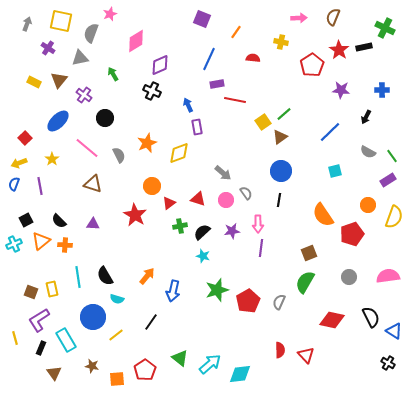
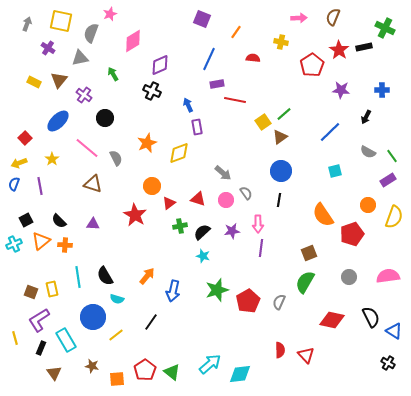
pink diamond at (136, 41): moved 3 px left
gray semicircle at (119, 155): moved 3 px left, 3 px down
green triangle at (180, 358): moved 8 px left, 14 px down
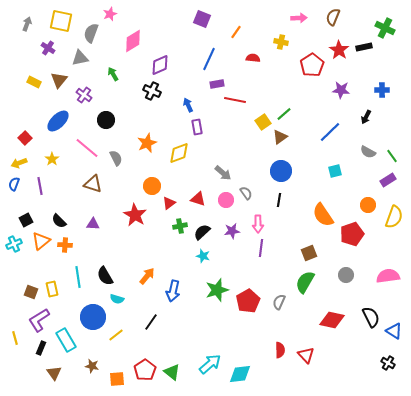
black circle at (105, 118): moved 1 px right, 2 px down
gray circle at (349, 277): moved 3 px left, 2 px up
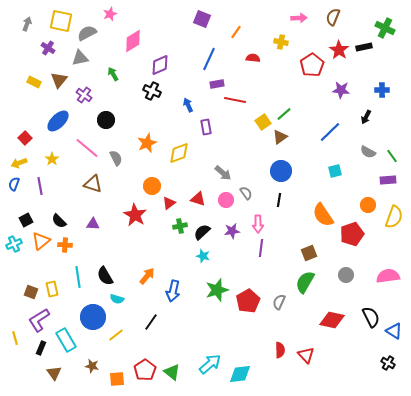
gray semicircle at (91, 33): moved 4 px left; rotated 42 degrees clockwise
purple rectangle at (197, 127): moved 9 px right
purple rectangle at (388, 180): rotated 28 degrees clockwise
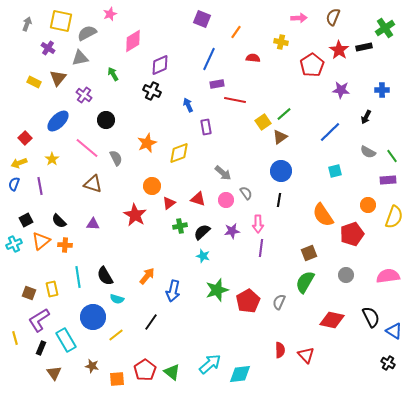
green cross at (385, 28): rotated 30 degrees clockwise
brown triangle at (59, 80): moved 1 px left, 2 px up
brown square at (31, 292): moved 2 px left, 1 px down
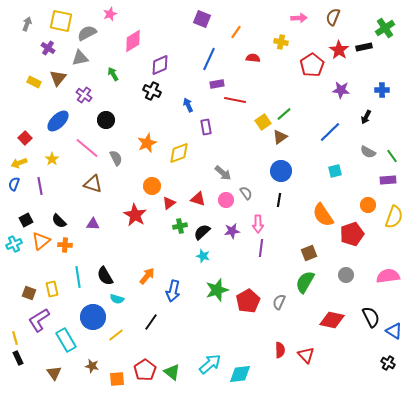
black rectangle at (41, 348): moved 23 px left, 10 px down; rotated 48 degrees counterclockwise
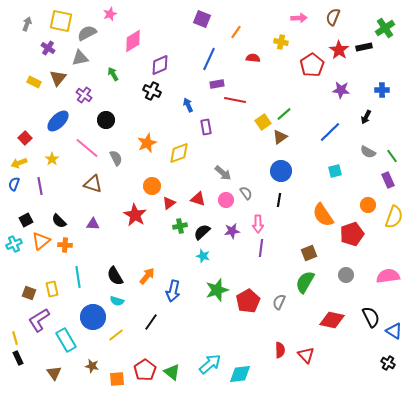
purple rectangle at (388, 180): rotated 70 degrees clockwise
black semicircle at (105, 276): moved 10 px right
cyan semicircle at (117, 299): moved 2 px down
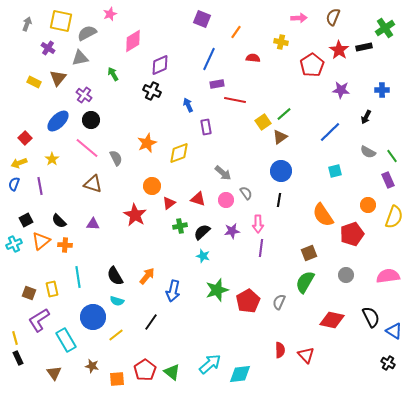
black circle at (106, 120): moved 15 px left
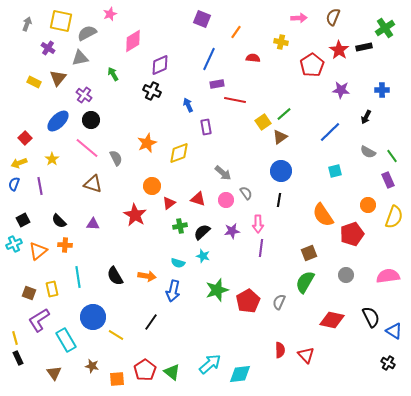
black square at (26, 220): moved 3 px left
orange triangle at (41, 241): moved 3 px left, 10 px down
orange arrow at (147, 276): rotated 60 degrees clockwise
cyan semicircle at (117, 301): moved 61 px right, 38 px up
yellow line at (116, 335): rotated 70 degrees clockwise
